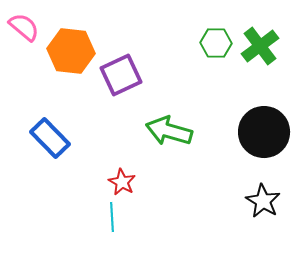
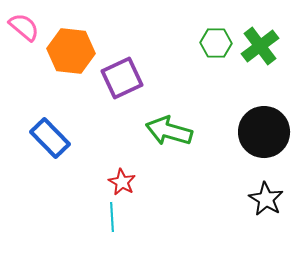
purple square: moved 1 px right, 3 px down
black star: moved 3 px right, 2 px up
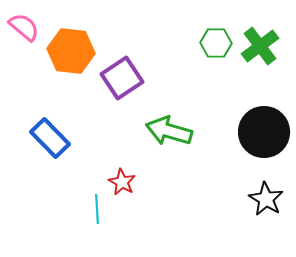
purple square: rotated 9 degrees counterclockwise
cyan line: moved 15 px left, 8 px up
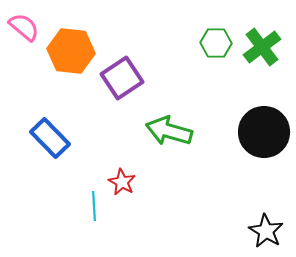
green cross: moved 2 px right, 1 px down
black star: moved 32 px down
cyan line: moved 3 px left, 3 px up
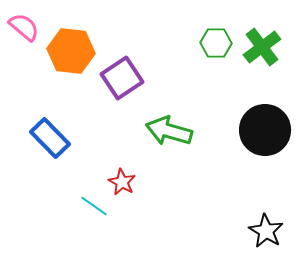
black circle: moved 1 px right, 2 px up
cyan line: rotated 52 degrees counterclockwise
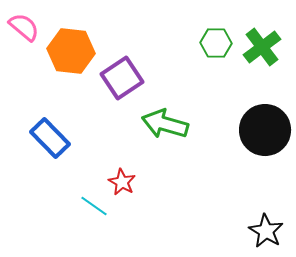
green arrow: moved 4 px left, 7 px up
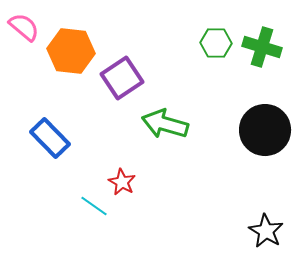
green cross: rotated 36 degrees counterclockwise
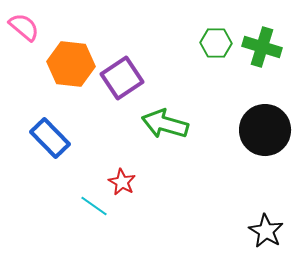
orange hexagon: moved 13 px down
